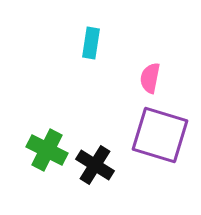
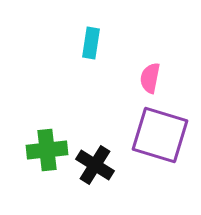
green cross: rotated 33 degrees counterclockwise
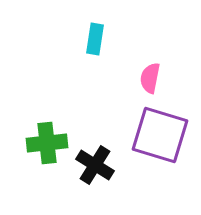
cyan rectangle: moved 4 px right, 4 px up
green cross: moved 7 px up
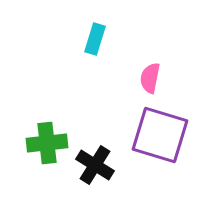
cyan rectangle: rotated 8 degrees clockwise
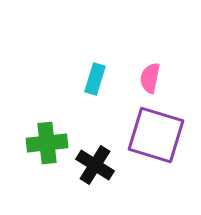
cyan rectangle: moved 40 px down
purple square: moved 4 px left
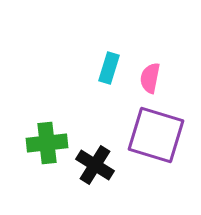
cyan rectangle: moved 14 px right, 11 px up
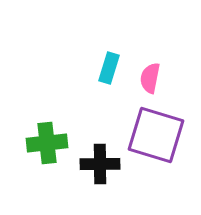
black cross: moved 5 px right, 1 px up; rotated 33 degrees counterclockwise
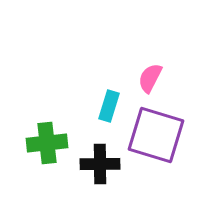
cyan rectangle: moved 38 px down
pink semicircle: rotated 16 degrees clockwise
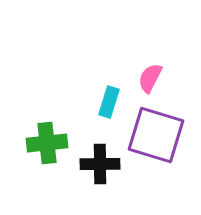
cyan rectangle: moved 4 px up
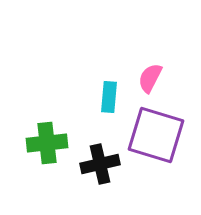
cyan rectangle: moved 5 px up; rotated 12 degrees counterclockwise
black cross: rotated 12 degrees counterclockwise
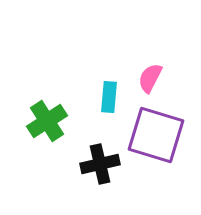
green cross: moved 22 px up; rotated 27 degrees counterclockwise
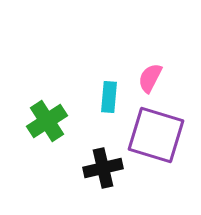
black cross: moved 3 px right, 4 px down
